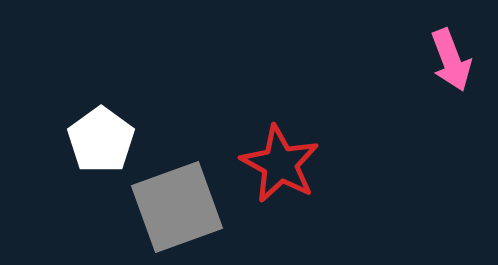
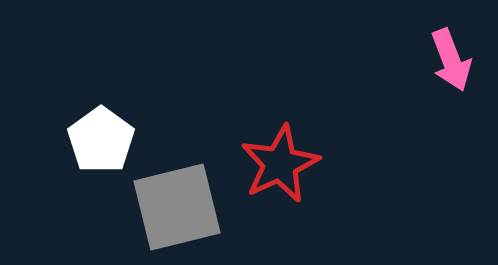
red star: rotated 18 degrees clockwise
gray square: rotated 6 degrees clockwise
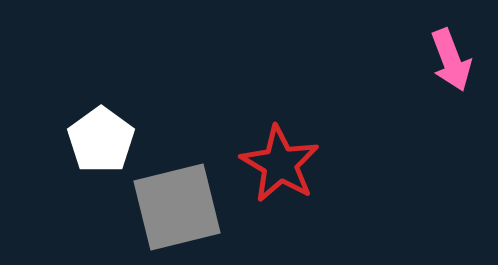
red star: rotated 16 degrees counterclockwise
